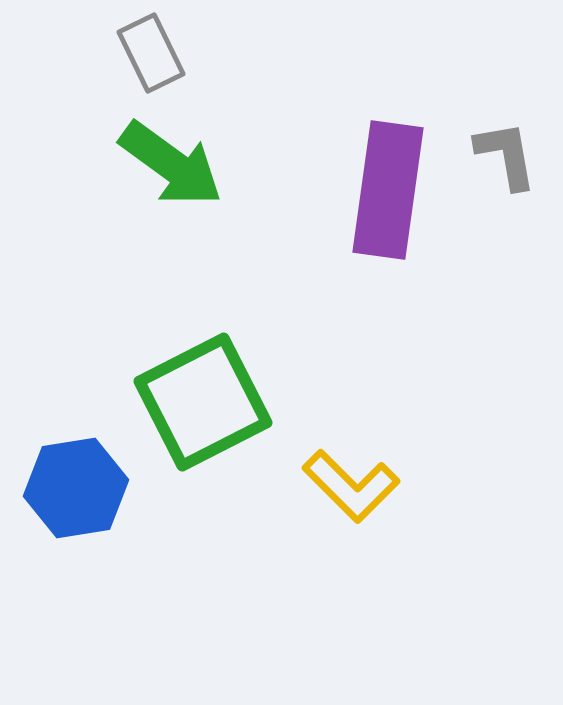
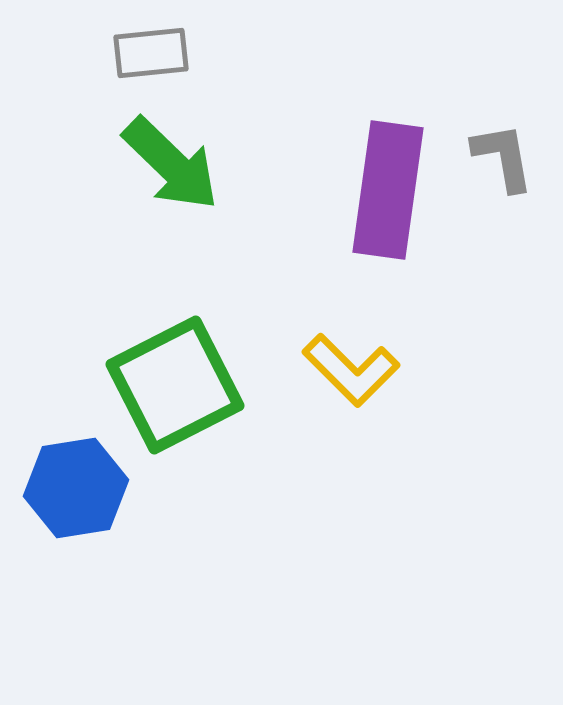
gray rectangle: rotated 70 degrees counterclockwise
gray L-shape: moved 3 px left, 2 px down
green arrow: rotated 8 degrees clockwise
green square: moved 28 px left, 17 px up
yellow L-shape: moved 116 px up
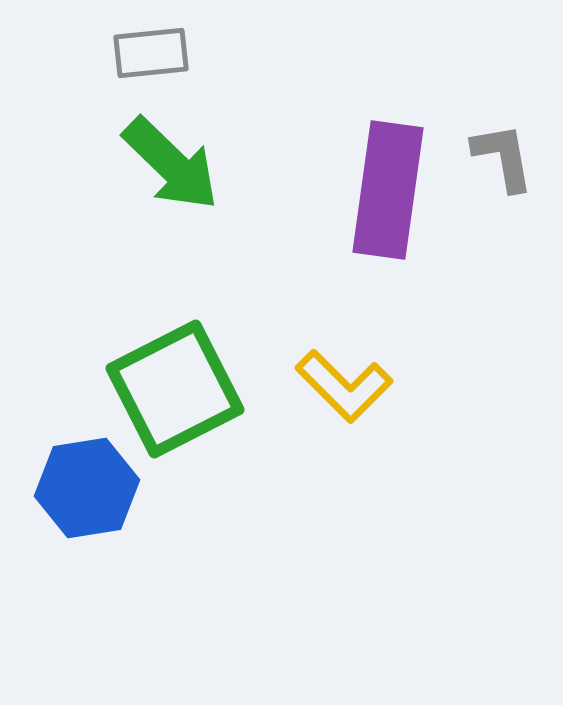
yellow L-shape: moved 7 px left, 16 px down
green square: moved 4 px down
blue hexagon: moved 11 px right
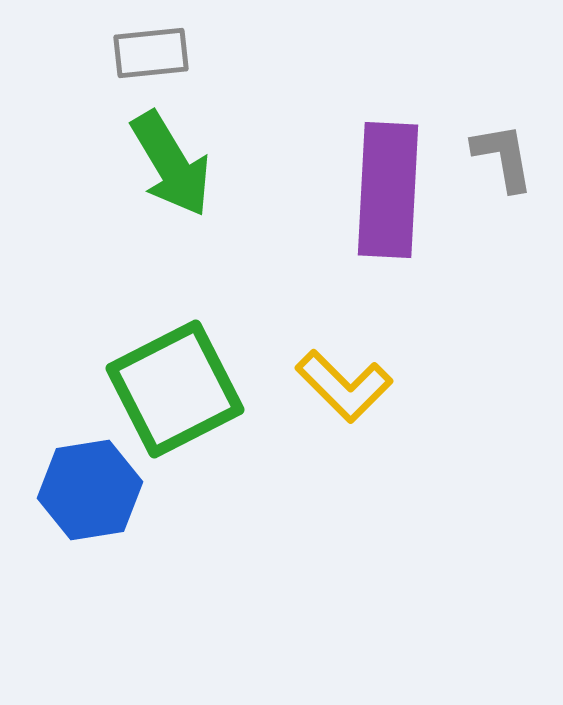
green arrow: rotated 15 degrees clockwise
purple rectangle: rotated 5 degrees counterclockwise
blue hexagon: moved 3 px right, 2 px down
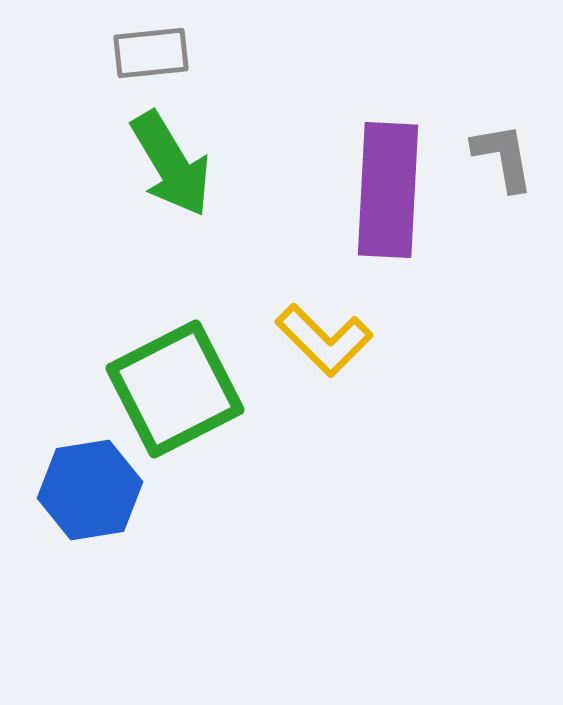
yellow L-shape: moved 20 px left, 46 px up
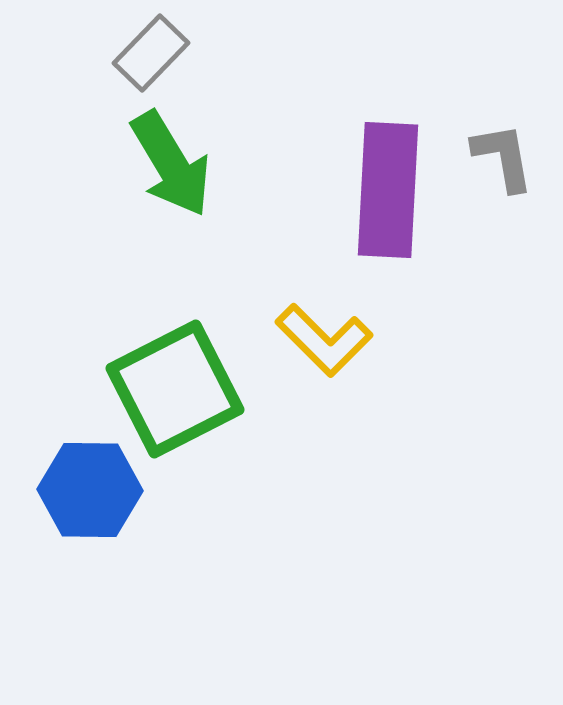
gray rectangle: rotated 40 degrees counterclockwise
blue hexagon: rotated 10 degrees clockwise
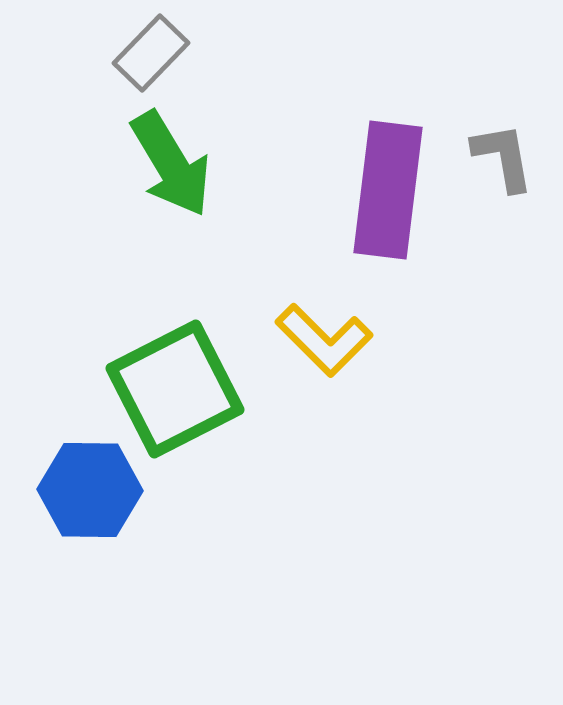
purple rectangle: rotated 4 degrees clockwise
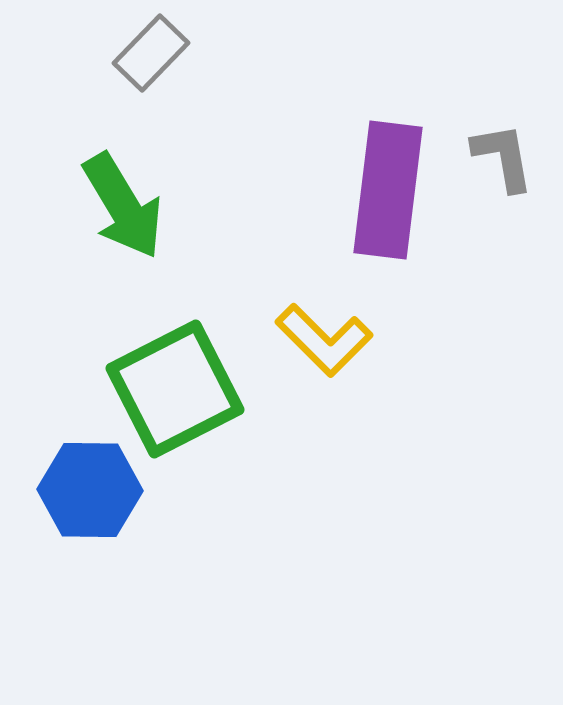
green arrow: moved 48 px left, 42 px down
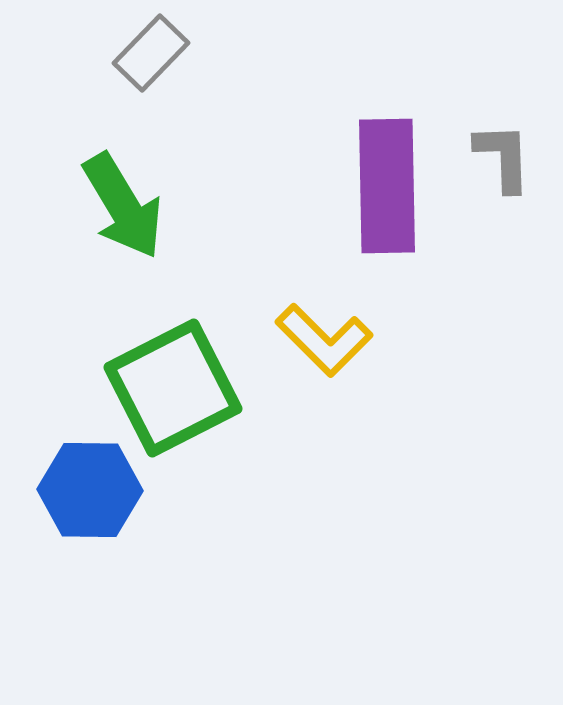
gray L-shape: rotated 8 degrees clockwise
purple rectangle: moved 1 px left, 4 px up; rotated 8 degrees counterclockwise
green square: moved 2 px left, 1 px up
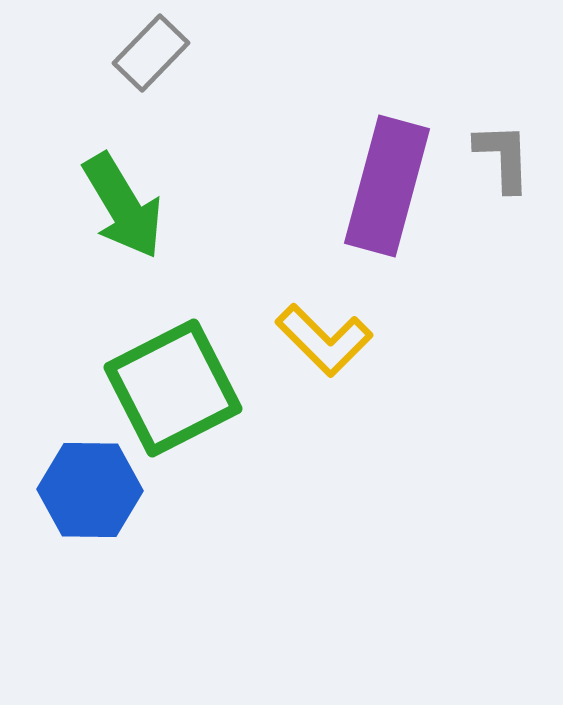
purple rectangle: rotated 16 degrees clockwise
